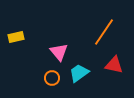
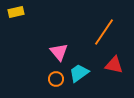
yellow rectangle: moved 25 px up
orange circle: moved 4 px right, 1 px down
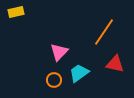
pink triangle: rotated 24 degrees clockwise
red triangle: moved 1 px right, 1 px up
orange circle: moved 2 px left, 1 px down
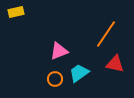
orange line: moved 2 px right, 2 px down
pink triangle: moved 1 px up; rotated 24 degrees clockwise
orange circle: moved 1 px right, 1 px up
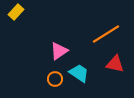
yellow rectangle: rotated 35 degrees counterclockwise
orange line: rotated 24 degrees clockwise
pink triangle: rotated 12 degrees counterclockwise
cyan trapezoid: rotated 70 degrees clockwise
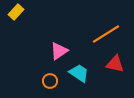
orange circle: moved 5 px left, 2 px down
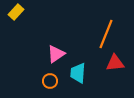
orange line: rotated 36 degrees counterclockwise
pink triangle: moved 3 px left, 3 px down
red triangle: moved 1 px up; rotated 18 degrees counterclockwise
cyan trapezoid: moved 1 px left; rotated 120 degrees counterclockwise
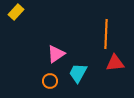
orange line: rotated 20 degrees counterclockwise
cyan trapezoid: rotated 25 degrees clockwise
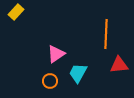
red triangle: moved 4 px right, 2 px down
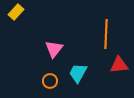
pink triangle: moved 2 px left, 5 px up; rotated 18 degrees counterclockwise
